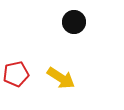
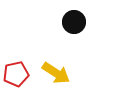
yellow arrow: moved 5 px left, 5 px up
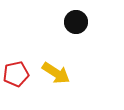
black circle: moved 2 px right
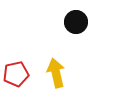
yellow arrow: rotated 136 degrees counterclockwise
